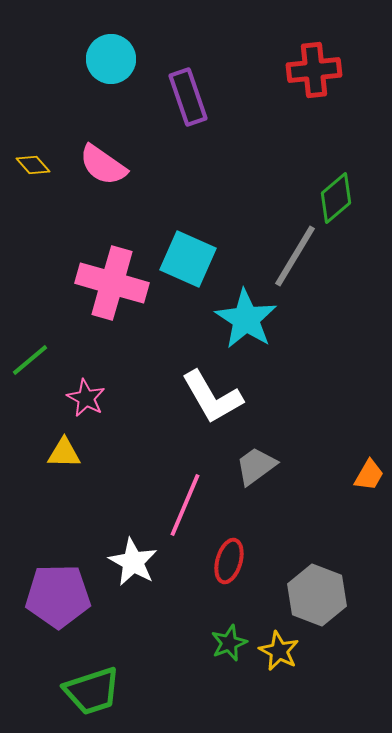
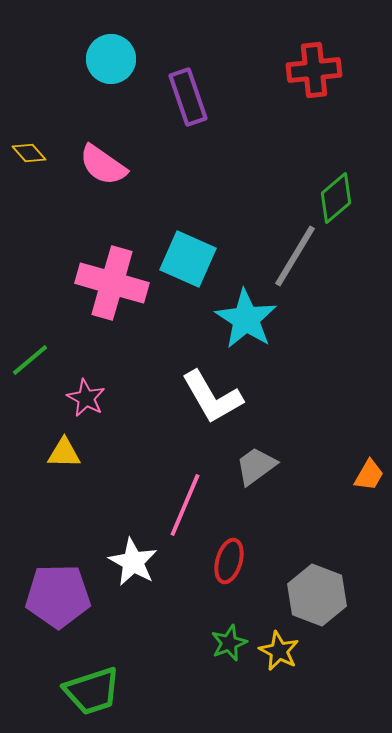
yellow diamond: moved 4 px left, 12 px up
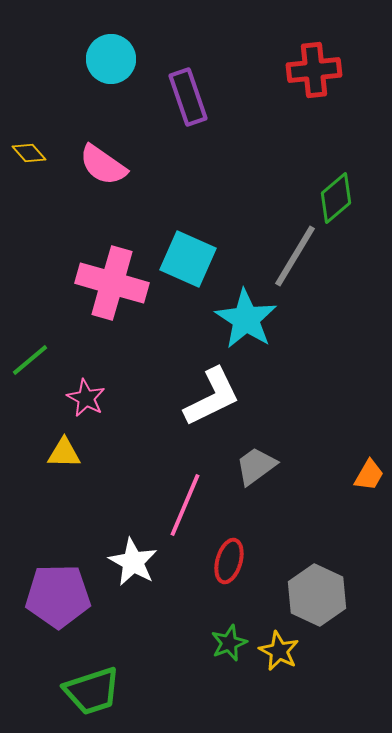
white L-shape: rotated 86 degrees counterclockwise
gray hexagon: rotated 4 degrees clockwise
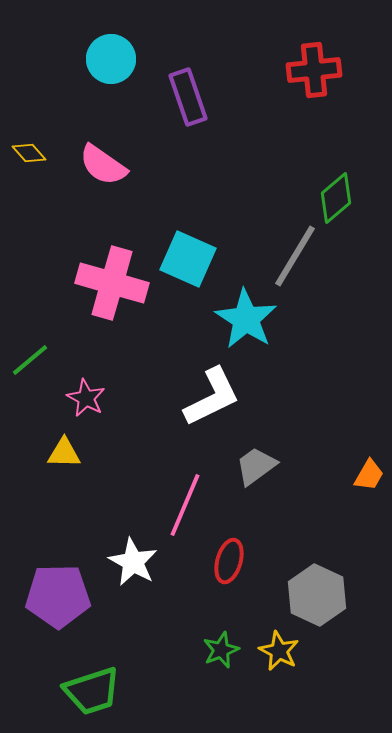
green star: moved 8 px left, 7 px down
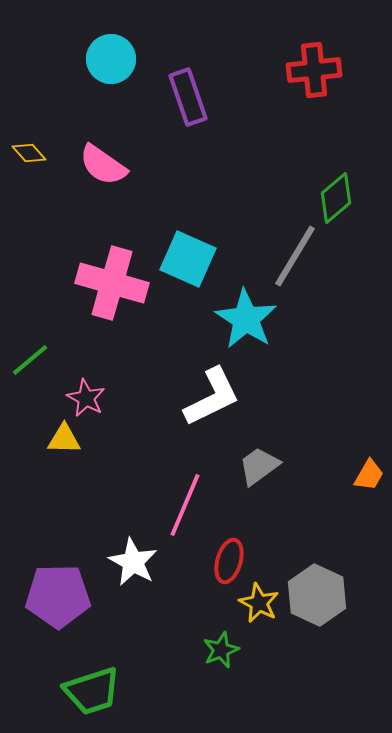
yellow triangle: moved 14 px up
gray trapezoid: moved 3 px right
yellow star: moved 20 px left, 48 px up
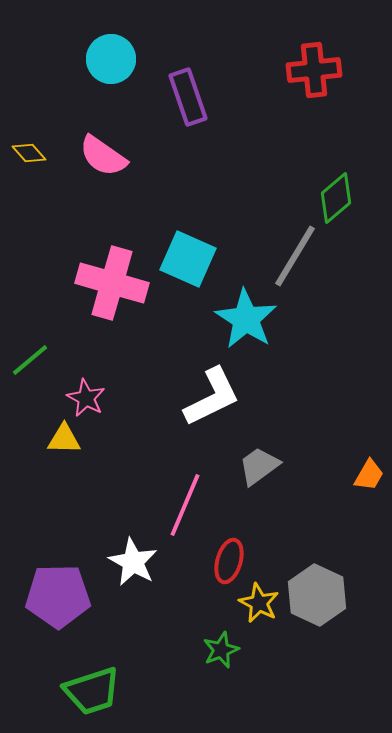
pink semicircle: moved 9 px up
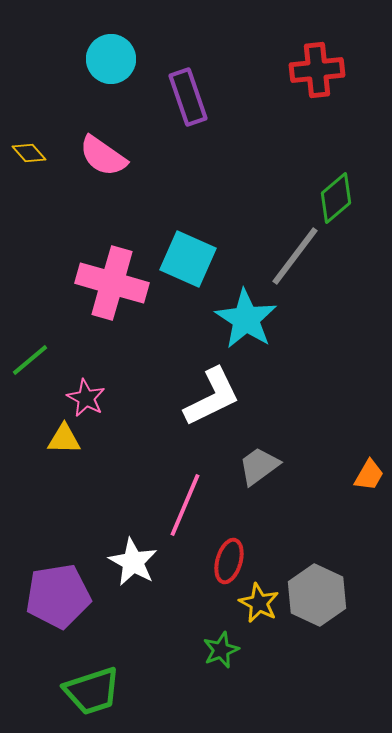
red cross: moved 3 px right
gray line: rotated 6 degrees clockwise
purple pentagon: rotated 8 degrees counterclockwise
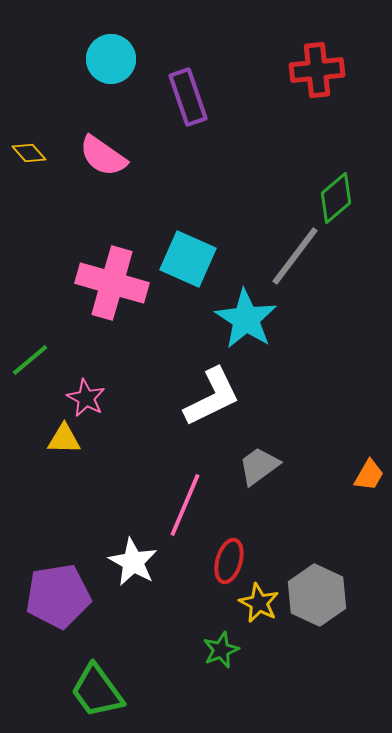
green trapezoid: moved 5 px right; rotated 72 degrees clockwise
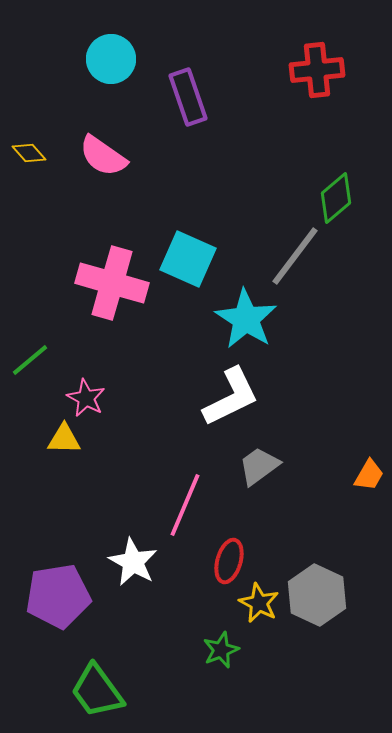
white L-shape: moved 19 px right
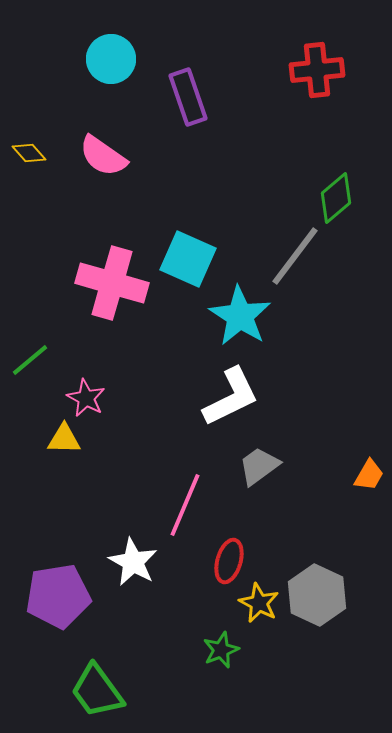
cyan star: moved 6 px left, 3 px up
